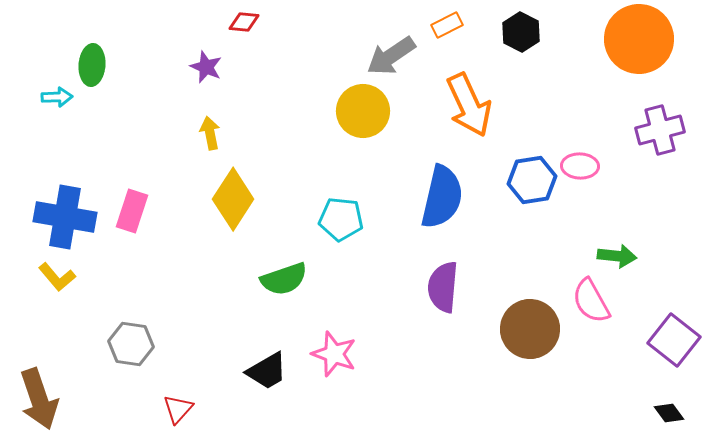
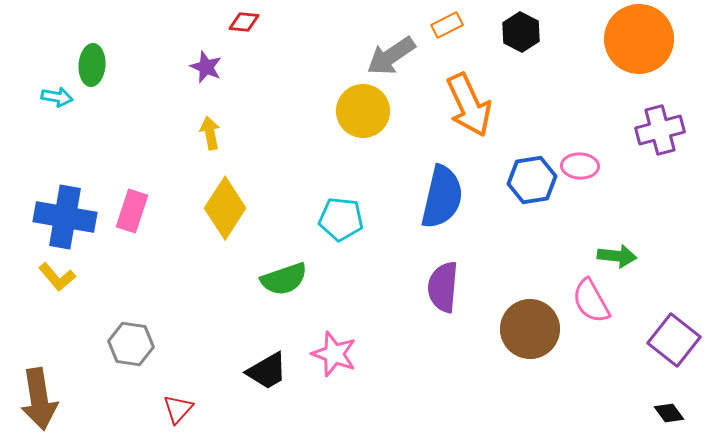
cyan arrow: rotated 12 degrees clockwise
yellow diamond: moved 8 px left, 9 px down
brown arrow: rotated 10 degrees clockwise
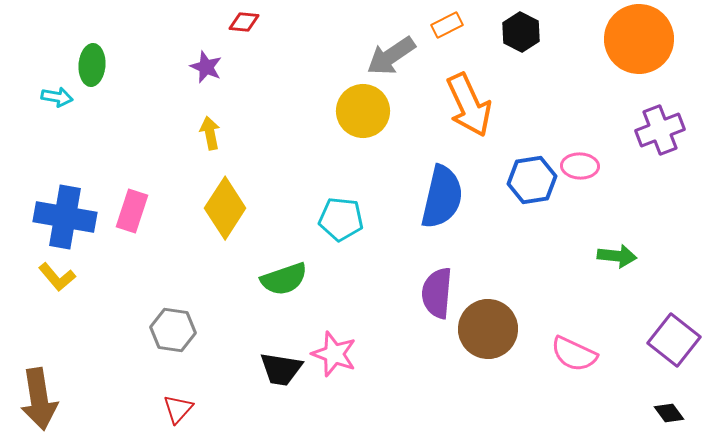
purple cross: rotated 6 degrees counterclockwise
purple semicircle: moved 6 px left, 6 px down
pink semicircle: moved 17 px left, 53 px down; rotated 36 degrees counterclockwise
brown circle: moved 42 px left
gray hexagon: moved 42 px right, 14 px up
black trapezoid: moved 14 px right, 2 px up; rotated 39 degrees clockwise
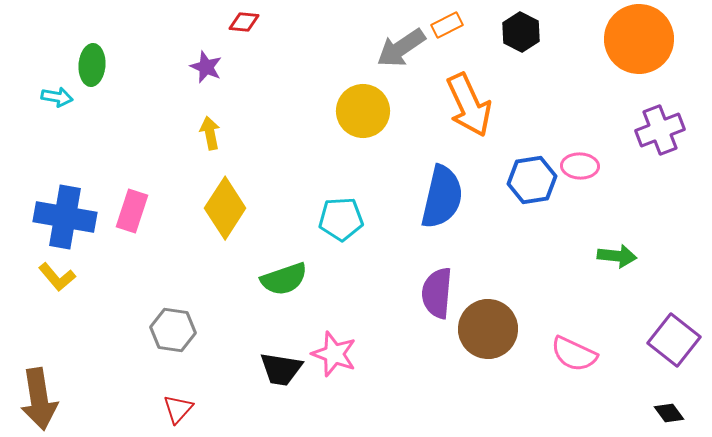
gray arrow: moved 10 px right, 8 px up
cyan pentagon: rotated 9 degrees counterclockwise
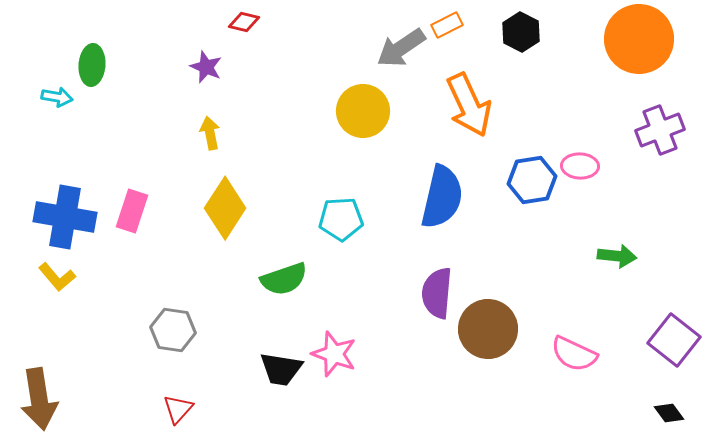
red diamond: rotated 8 degrees clockwise
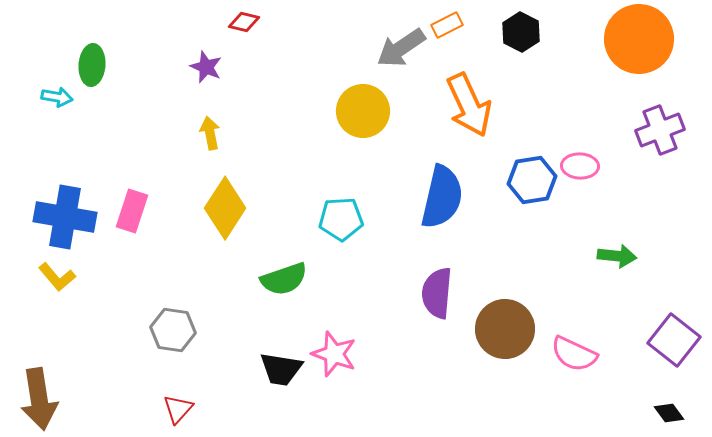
brown circle: moved 17 px right
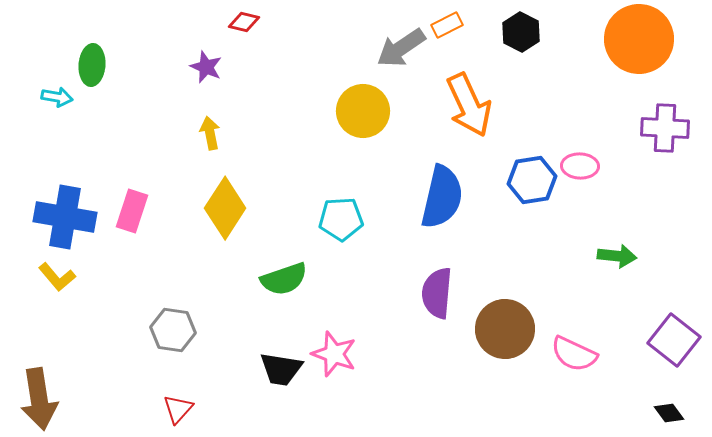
purple cross: moved 5 px right, 2 px up; rotated 24 degrees clockwise
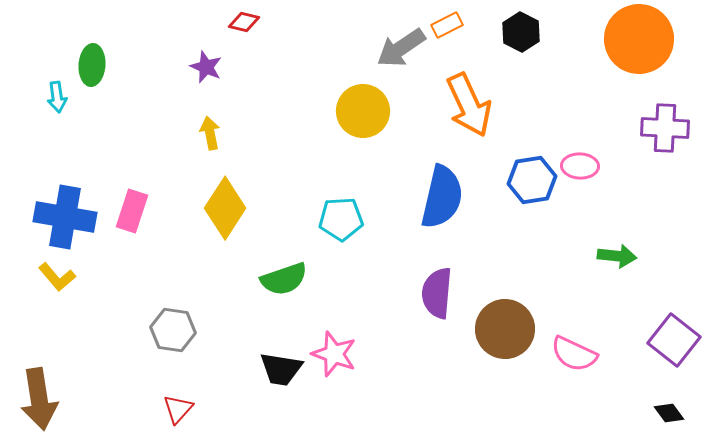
cyan arrow: rotated 72 degrees clockwise
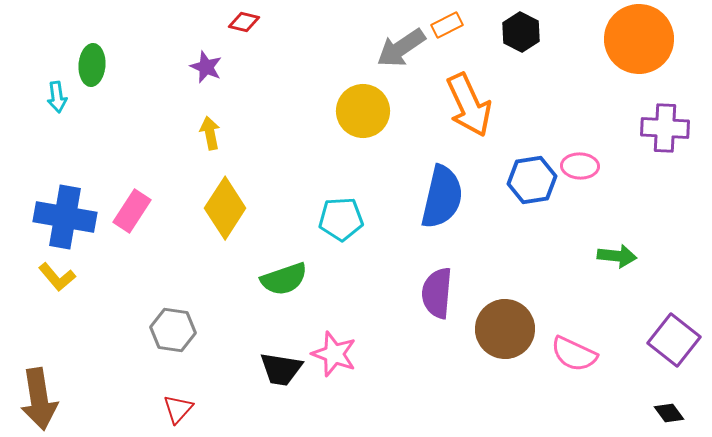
pink rectangle: rotated 15 degrees clockwise
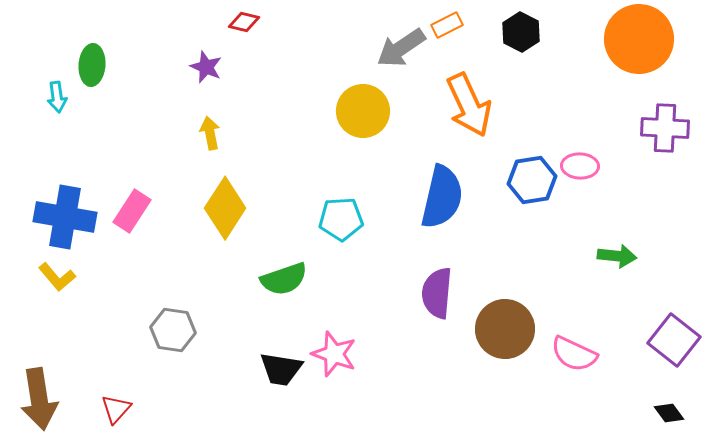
red triangle: moved 62 px left
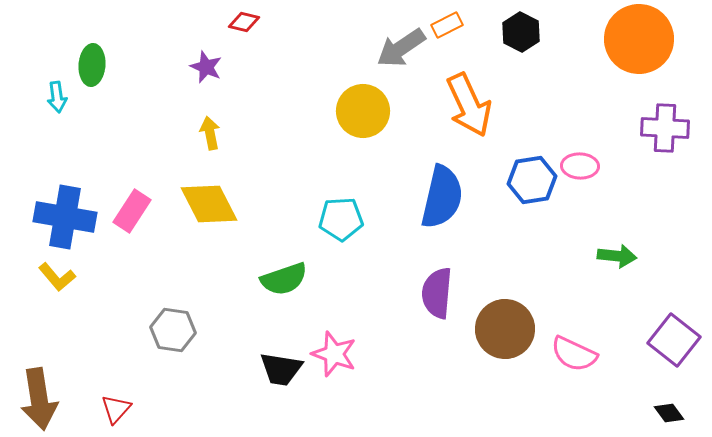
yellow diamond: moved 16 px left, 4 px up; rotated 60 degrees counterclockwise
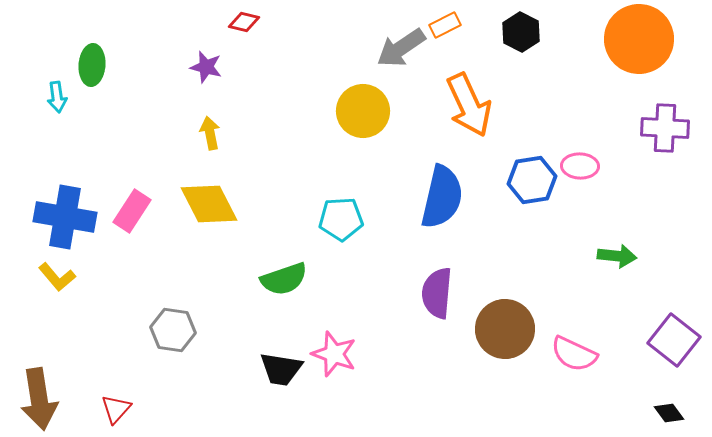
orange rectangle: moved 2 px left
purple star: rotated 8 degrees counterclockwise
